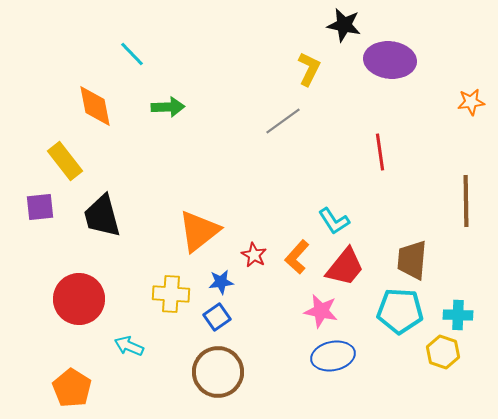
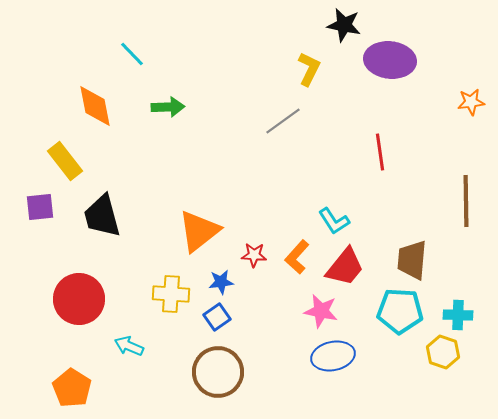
red star: rotated 25 degrees counterclockwise
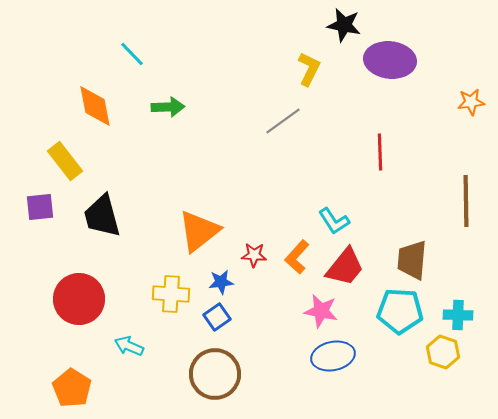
red line: rotated 6 degrees clockwise
brown circle: moved 3 px left, 2 px down
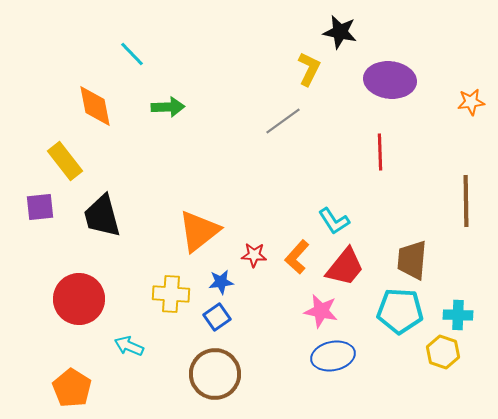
black star: moved 4 px left, 7 px down
purple ellipse: moved 20 px down
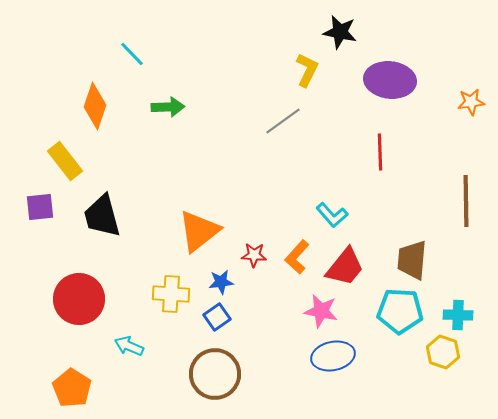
yellow L-shape: moved 2 px left, 1 px down
orange diamond: rotated 30 degrees clockwise
cyan L-shape: moved 2 px left, 6 px up; rotated 8 degrees counterclockwise
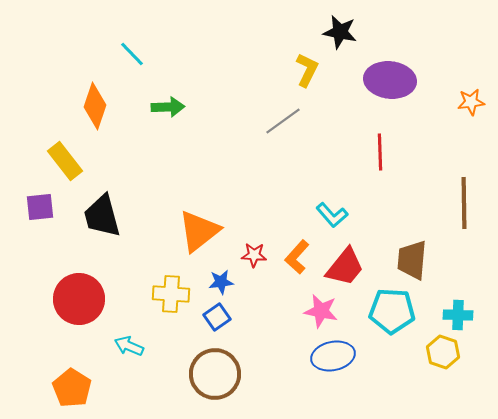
brown line: moved 2 px left, 2 px down
cyan pentagon: moved 8 px left
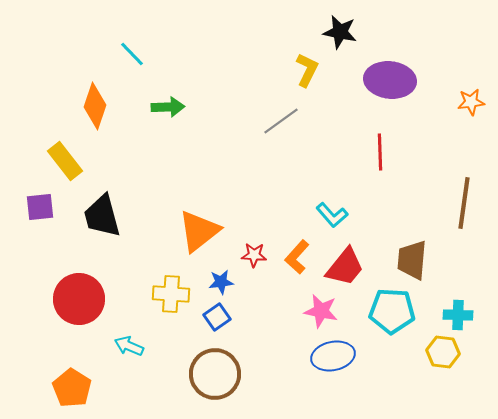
gray line: moved 2 px left
brown line: rotated 9 degrees clockwise
yellow hexagon: rotated 12 degrees counterclockwise
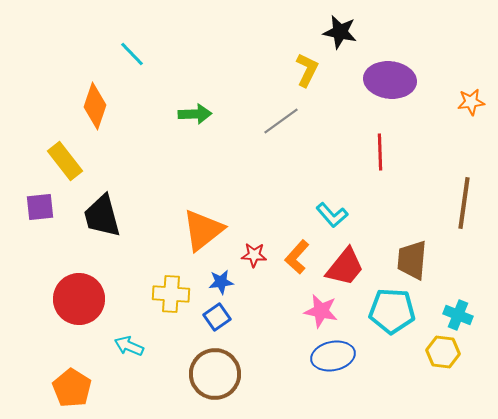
green arrow: moved 27 px right, 7 px down
orange triangle: moved 4 px right, 1 px up
cyan cross: rotated 20 degrees clockwise
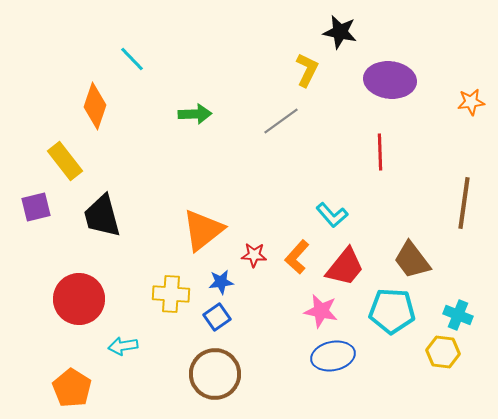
cyan line: moved 5 px down
purple square: moved 4 px left; rotated 8 degrees counterclockwise
brown trapezoid: rotated 42 degrees counterclockwise
cyan arrow: moved 6 px left; rotated 32 degrees counterclockwise
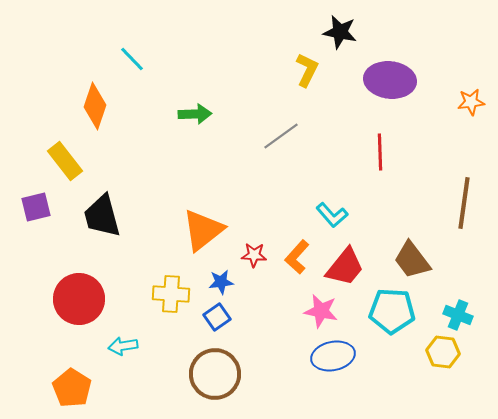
gray line: moved 15 px down
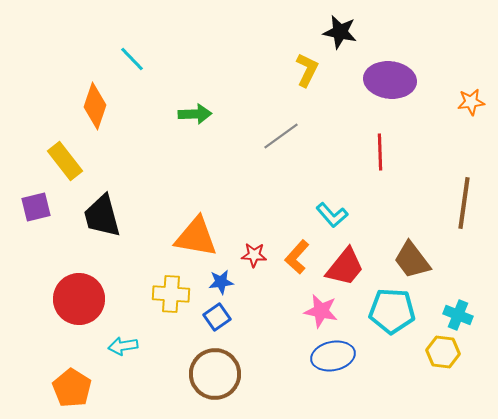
orange triangle: moved 7 px left, 7 px down; rotated 48 degrees clockwise
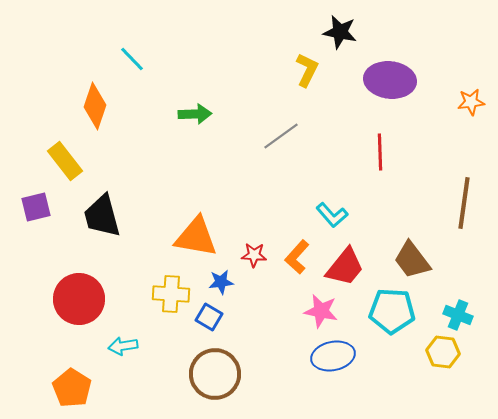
blue square: moved 8 px left; rotated 24 degrees counterclockwise
